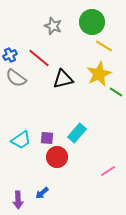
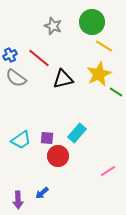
red circle: moved 1 px right, 1 px up
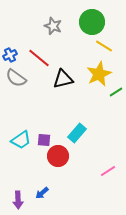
green line: rotated 64 degrees counterclockwise
purple square: moved 3 px left, 2 px down
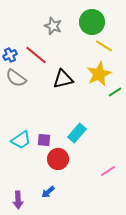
red line: moved 3 px left, 3 px up
green line: moved 1 px left
red circle: moved 3 px down
blue arrow: moved 6 px right, 1 px up
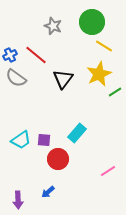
black triangle: rotated 40 degrees counterclockwise
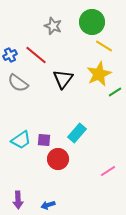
gray semicircle: moved 2 px right, 5 px down
blue arrow: moved 13 px down; rotated 24 degrees clockwise
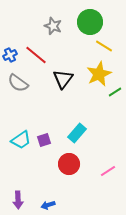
green circle: moved 2 px left
purple square: rotated 24 degrees counterclockwise
red circle: moved 11 px right, 5 px down
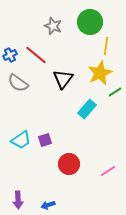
yellow line: moved 2 px right; rotated 66 degrees clockwise
yellow star: moved 1 px right, 1 px up
cyan rectangle: moved 10 px right, 24 px up
purple square: moved 1 px right
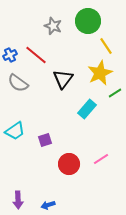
green circle: moved 2 px left, 1 px up
yellow line: rotated 42 degrees counterclockwise
green line: moved 1 px down
cyan trapezoid: moved 6 px left, 9 px up
pink line: moved 7 px left, 12 px up
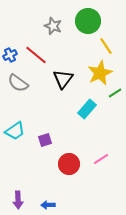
blue arrow: rotated 16 degrees clockwise
